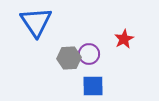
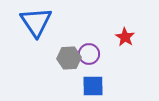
red star: moved 1 px right, 2 px up; rotated 12 degrees counterclockwise
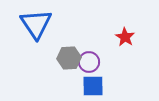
blue triangle: moved 2 px down
purple circle: moved 8 px down
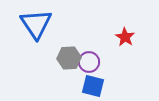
blue square: rotated 15 degrees clockwise
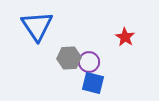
blue triangle: moved 1 px right, 2 px down
blue square: moved 3 px up
